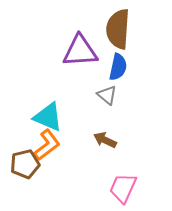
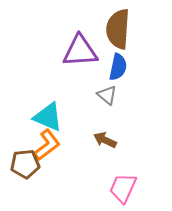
brown pentagon: rotated 8 degrees clockwise
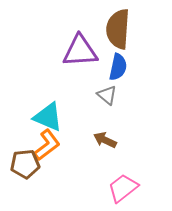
pink trapezoid: rotated 28 degrees clockwise
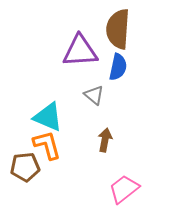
gray triangle: moved 13 px left
brown arrow: rotated 75 degrees clockwise
orange L-shape: rotated 68 degrees counterclockwise
brown pentagon: moved 3 px down
pink trapezoid: moved 1 px right, 1 px down
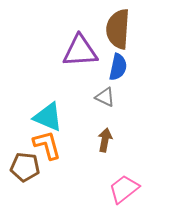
gray triangle: moved 11 px right, 2 px down; rotated 15 degrees counterclockwise
brown pentagon: rotated 12 degrees clockwise
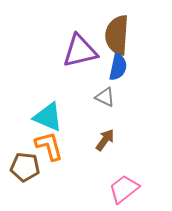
brown semicircle: moved 1 px left, 6 px down
purple triangle: rotated 9 degrees counterclockwise
brown arrow: rotated 25 degrees clockwise
orange L-shape: moved 2 px right, 1 px down
